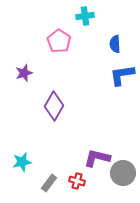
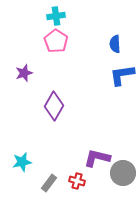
cyan cross: moved 29 px left
pink pentagon: moved 3 px left
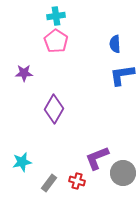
purple star: rotated 18 degrees clockwise
purple diamond: moved 3 px down
purple L-shape: rotated 36 degrees counterclockwise
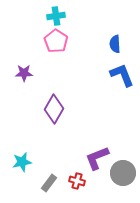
blue L-shape: rotated 76 degrees clockwise
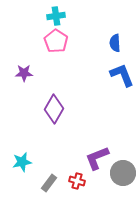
blue semicircle: moved 1 px up
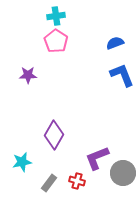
blue semicircle: rotated 72 degrees clockwise
purple star: moved 4 px right, 2 px down
purple diamond: moved 26 px down
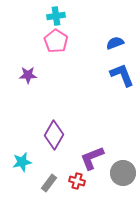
purple L-shape: moved 5 px left
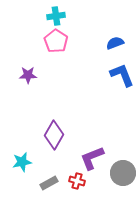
gray rectangle: rotated 24 degrees clockwise
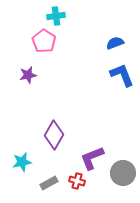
pink pentagon: moved 12 px left
purple star: rotated 12 degrees counterclockwise
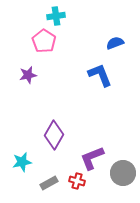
blue L-shape: moved 22 px left
